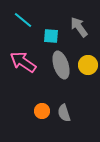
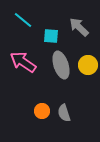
gray arrow: rotated 10 degrees counterclockwise
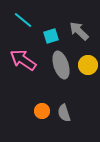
gray arrow: moved 4 px down
cyan square: rotated 21 degrees counterclockwise
pink arrow: moved 2 px up
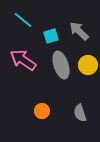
gray semicircle: moved 16 px right
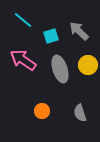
gray ellipse: moved 1 px left, 4 px down
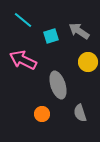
gray arrow: rotated 10 degrees counterclockwise
pink arrow: rotated 8 degrees counterclockwise
yellow circle: moved 3 px up
gray ellipse: moved 2 px left, 16 px down
orange circle: moved 3 px down
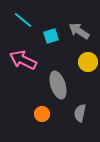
gray semicircle: rotated 30 degrees clockwise
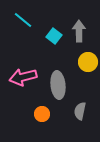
gray arrow: rotated 55 degrees clockwise
cyan square: moved 3 px right; rotated 35 degrees counterclockwise
pink arrow: moved 17 px down; rotated 40 degrees counterclockwise
gray ellipse: rotated 12 degrees clockwise
gray semicircle: moved 2 px up
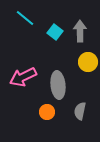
cyan line: moved 2 px right, 2 px up
gray arrow: moved 1 px right
cyan square: moved 1 px right, 4 px up
pink arrow: rotated 12 degrees counterclockwise
orange circle: moved 5 px right, 2 px up
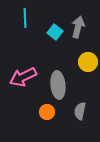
cyan line: rotated 48 degrees clockwise
gray arrow: moved 2 px left, 4 px up; rotated 15 degrees clockwise
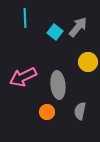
gray arrow: rotated 25 degrees clockwise
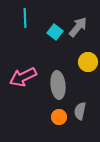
orange circle: moved 12 px right, 5 px down
